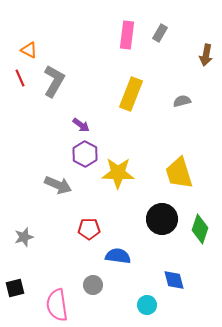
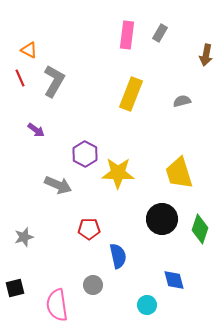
purple arrow: moved 45 px left, 5 px down
blue semicircle: rotated 70 degrees clockwise
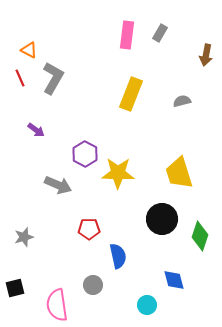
gray L-shape: moved 1 px left, 3 px up
green diamond: moved 7 px down
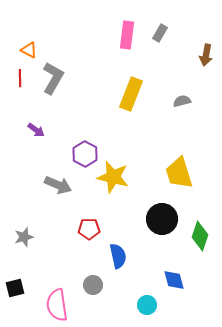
red line: rotated 24 degrees clockwise
yellow star: moved 5 px left, 4 px down; rotated 12 degrees clockwise
